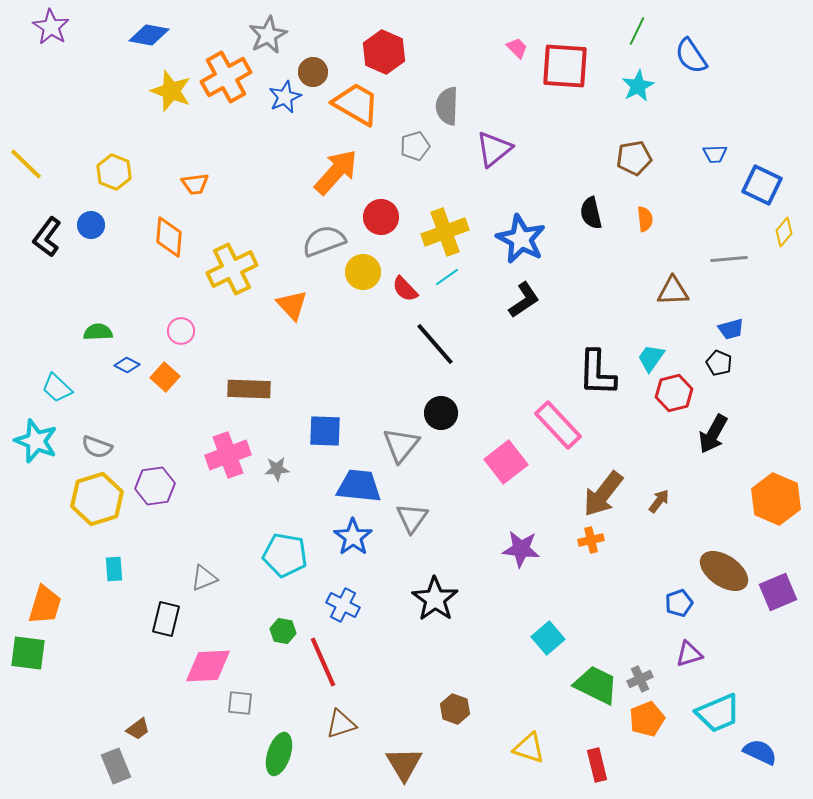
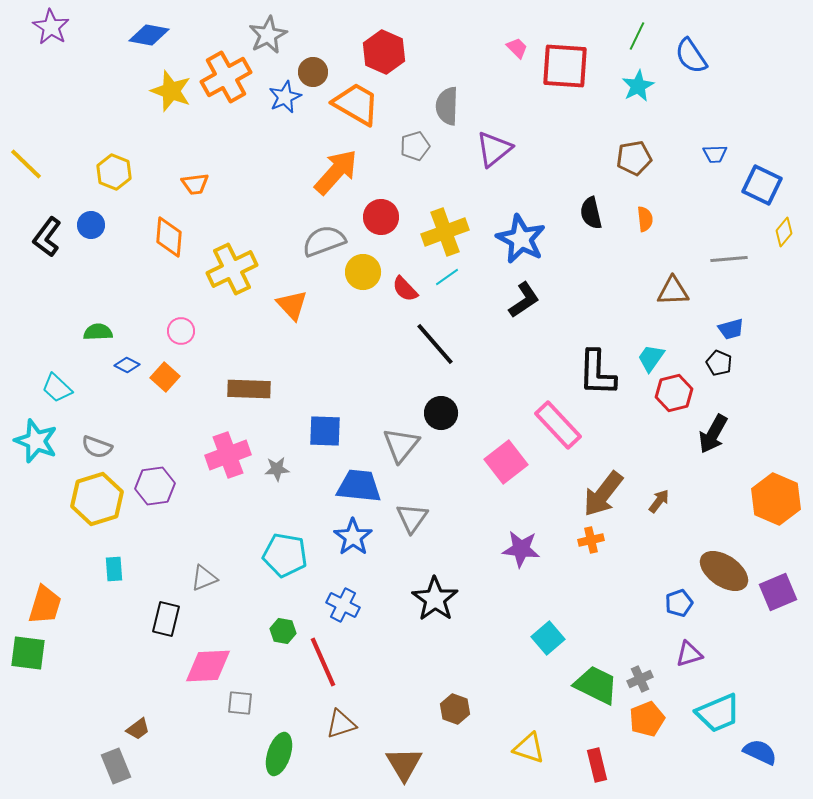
green line at (637, 31): moved 5 px down
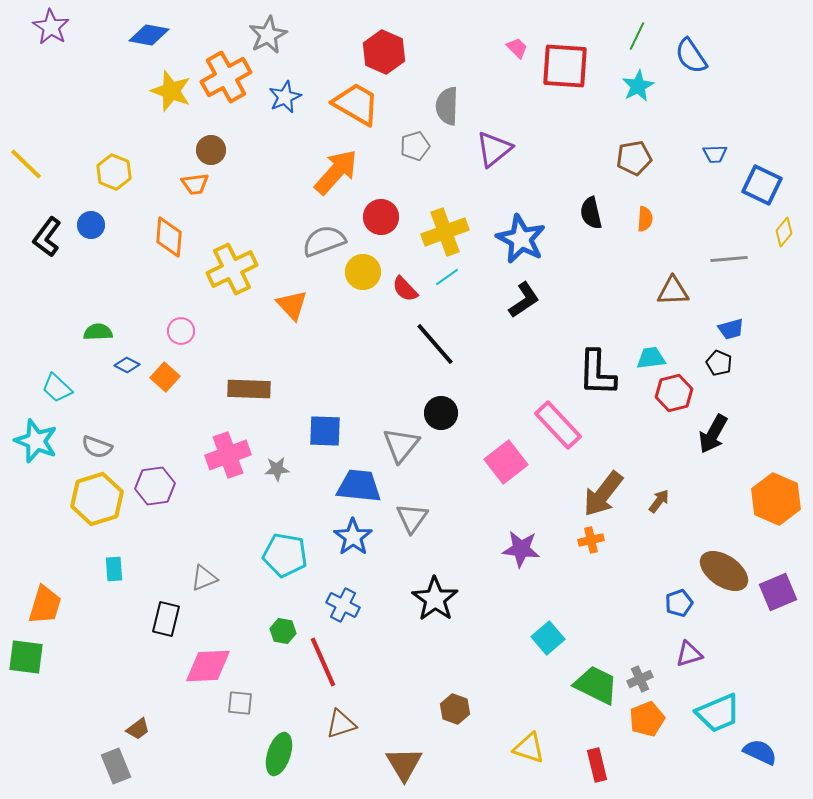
brown circle at (313, 72): moved 102 px left, 78 px down
orange semicircle at (645, 219): rotated 10 degrees clockwise
cyan trapezoid at (651, 358): rotated 48 degrees clockwise
green square at (28, 653): moved 2 px left, 4 px down
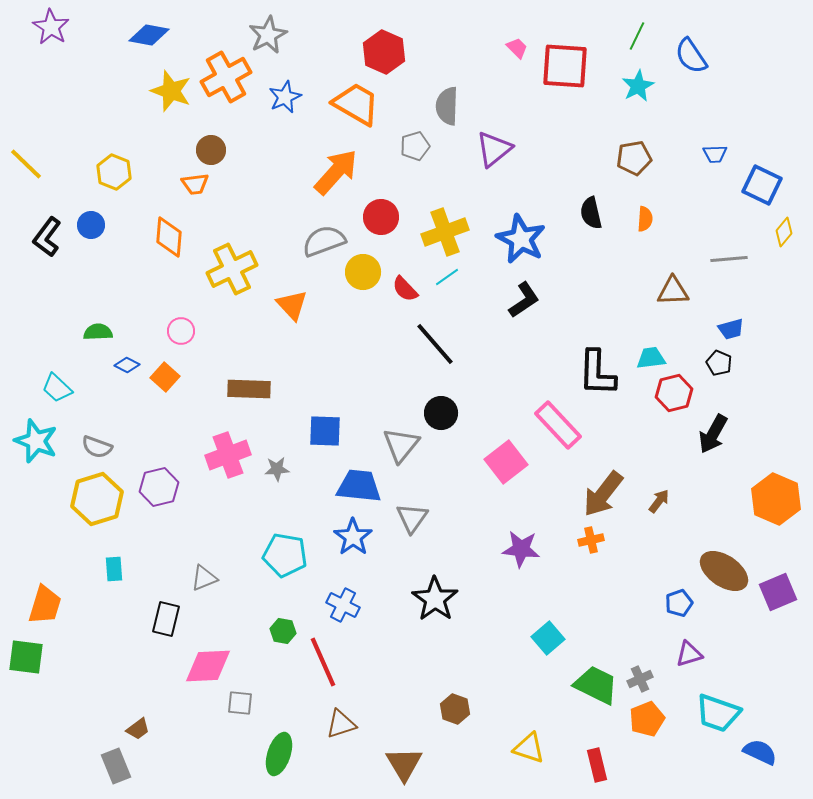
purple hexagon at (155, 486): moved 4 px right, 1 px down; rotated 6 degrees counterclockwise
cyan trapezoid at (718, 713): rotated 42 degrees clockwise
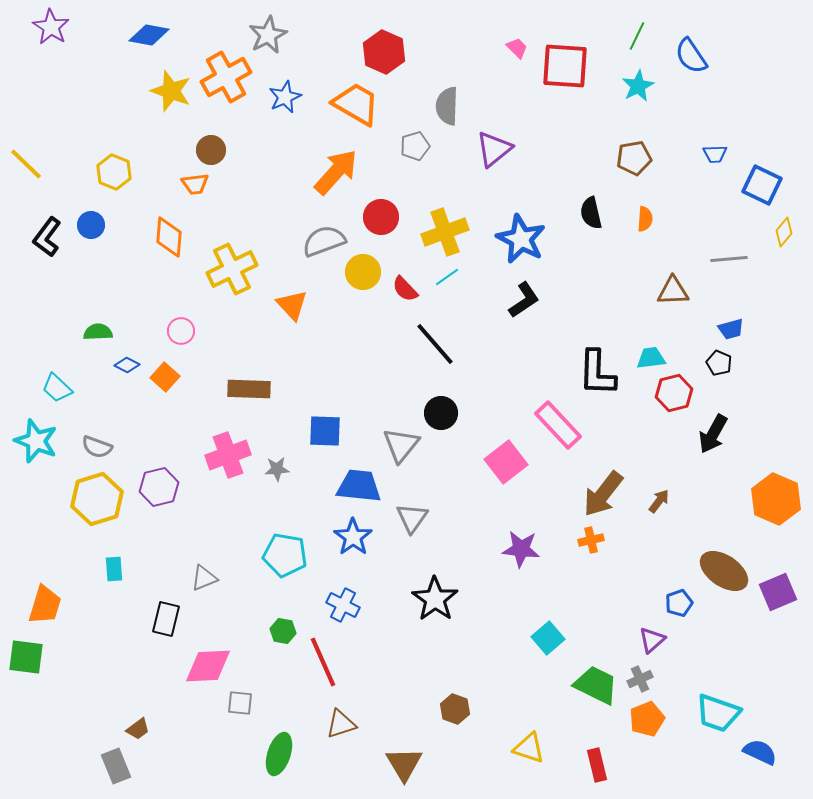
purple triangle at (689, 654): moved 37 px left, 14 px up; rotated 24 degrees counterclockwise
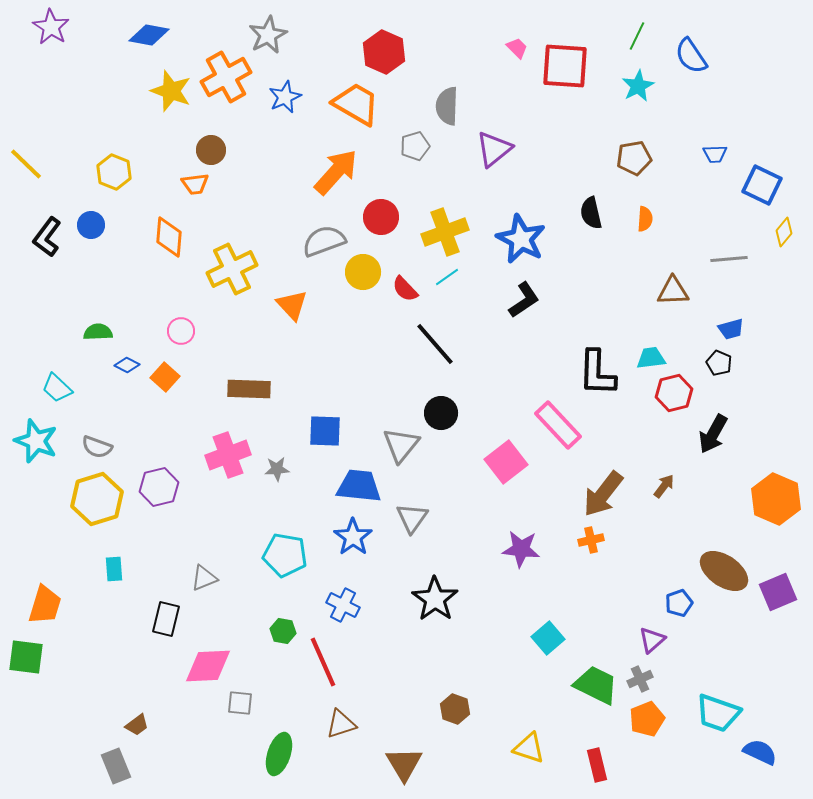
brown arrow at (659, 501): moved 5 px right, 15 px up
brown trapezoid at (138, 729): moved 1 px left, 4 px up
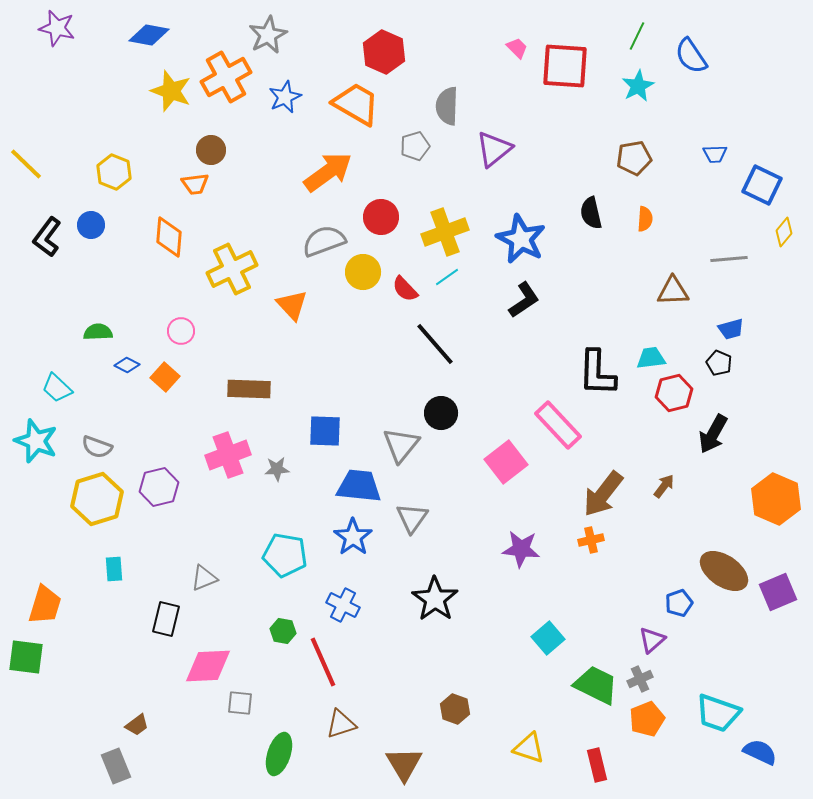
purple star at (51, 27): moved 6 px right, 1 px down; rotated 18 degrees counterclockwise
orange arrow at (336, 172): moved 8 px left; rotated 12 degrees clockwise
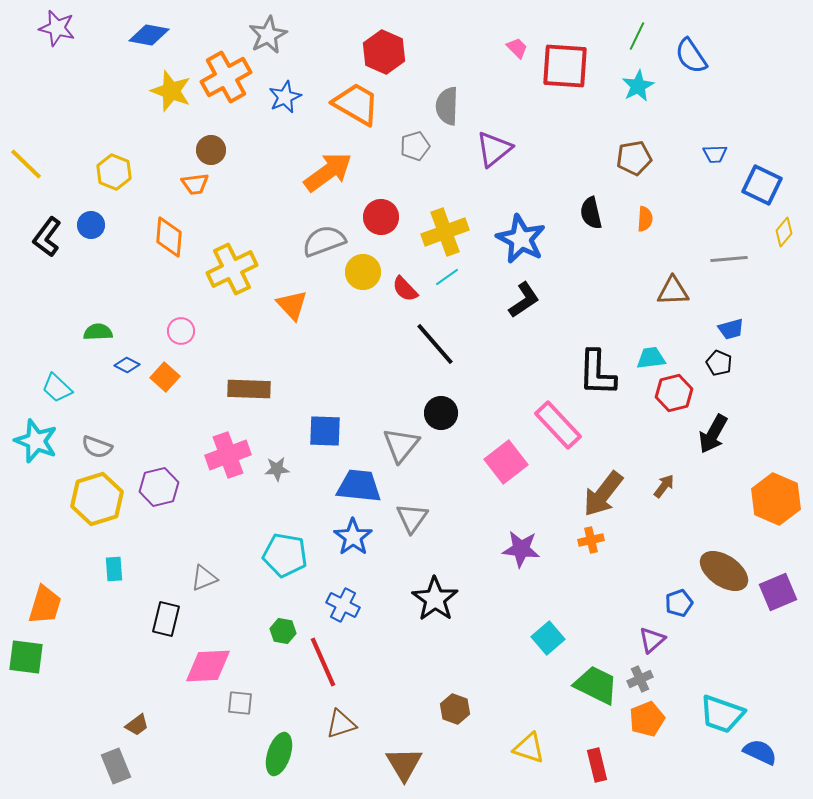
cyan trapezoid at (718, 713): moved 4 px right, 1 px down
